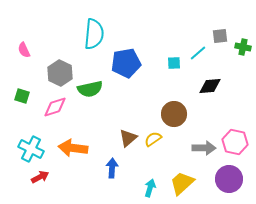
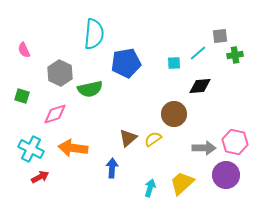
green cross: moved 8 px left, 8 px down; rotated 21 degrees counterclockwise
black diamond: moved 10 px left
pink diamond: moved 7 px down
purple circle: moved 3 px left, 4 px up
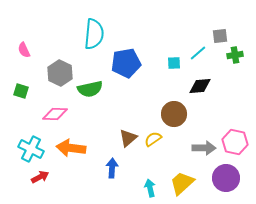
green square: moved 1 px left, 5 px up
pink diamond: rotated 20 degrees clockwise
orange arrow: moved 2 px left
purple circle: moved 3 px down
cyan arrow: rotated 30 degrees counterclockwise
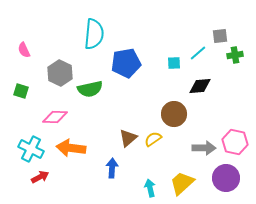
pink diamond: moved 3 px down
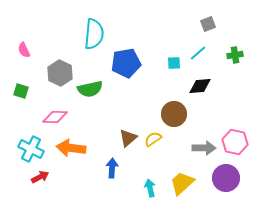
gray square: moved 12 px left, 12 px up; rotated 14 degrees counterclockwise
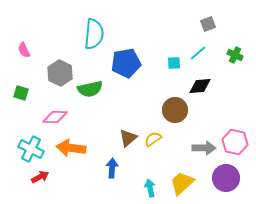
green cross: rotated 35 degrees clockwise
green square: moved 2 px down
brown circle: moved 1 px right, 4 px up
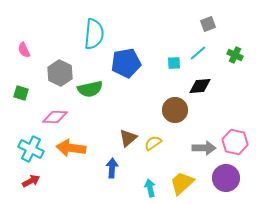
yellow semicircle: moved 4 px down
red arrow: moved 9 px left, 4 px down
